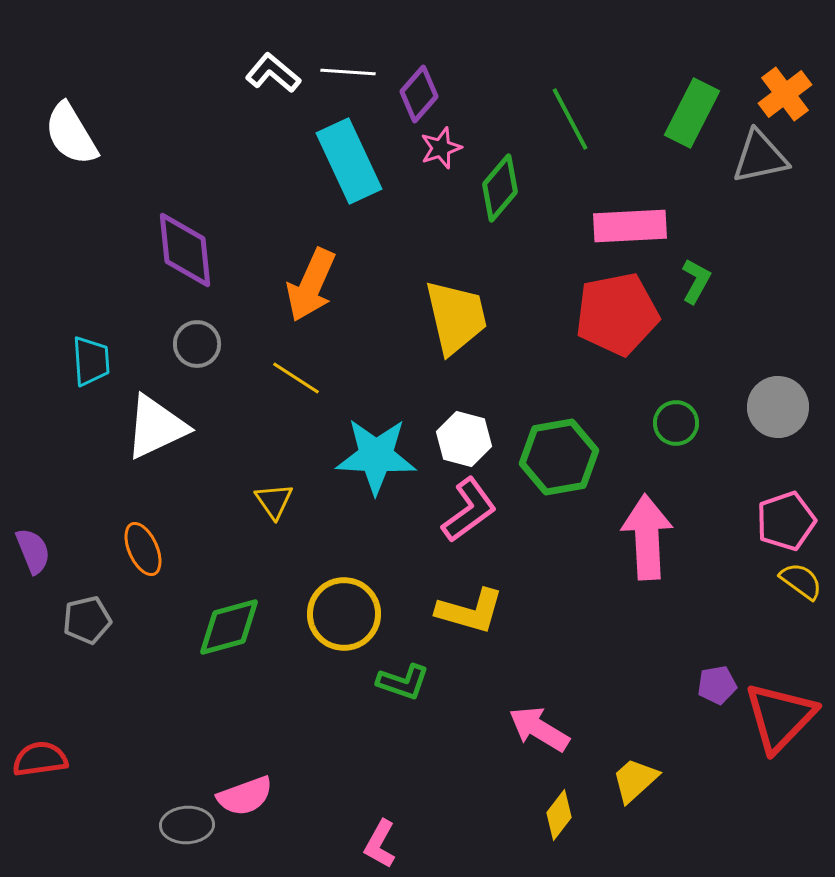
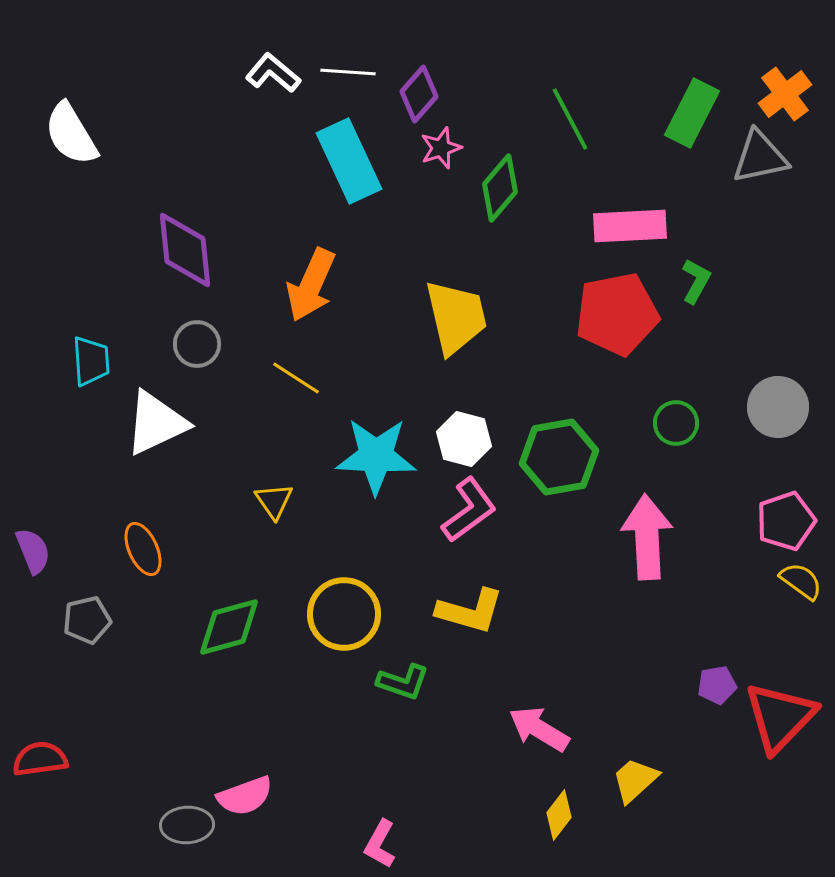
white triangle at (156, 427): moved 4 px up
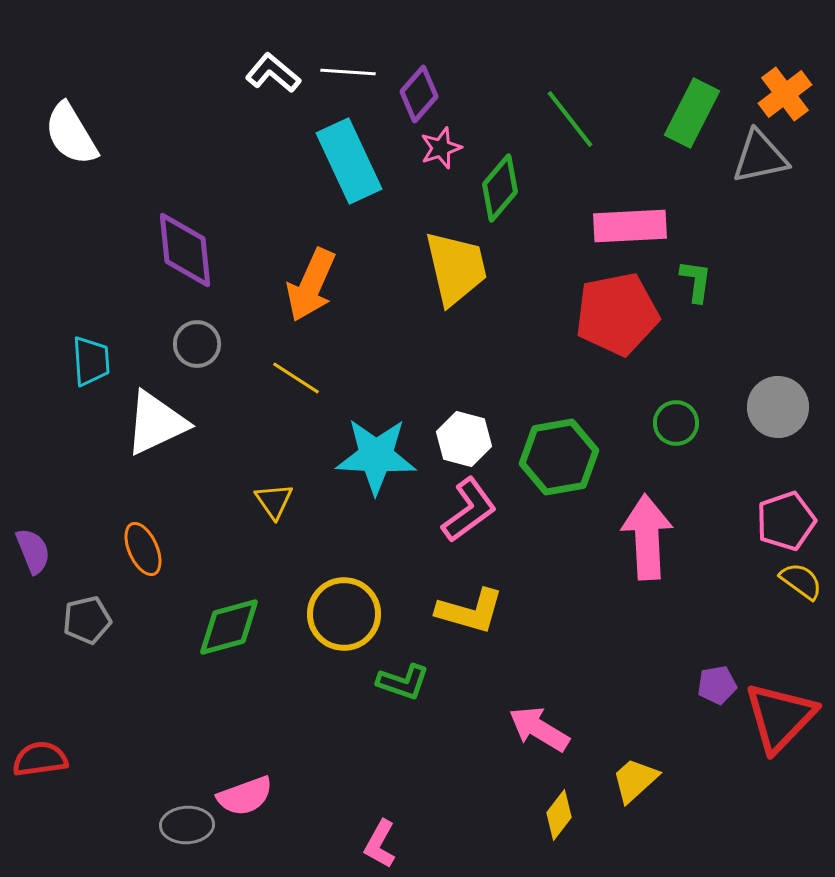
green line at (570, 119): rotated 10 degrees counterclockwise
green L-shape at (696, 281): rotated 21 degrees counterclockwise
yellow trapezoid at (456, 317): moved 49 px up
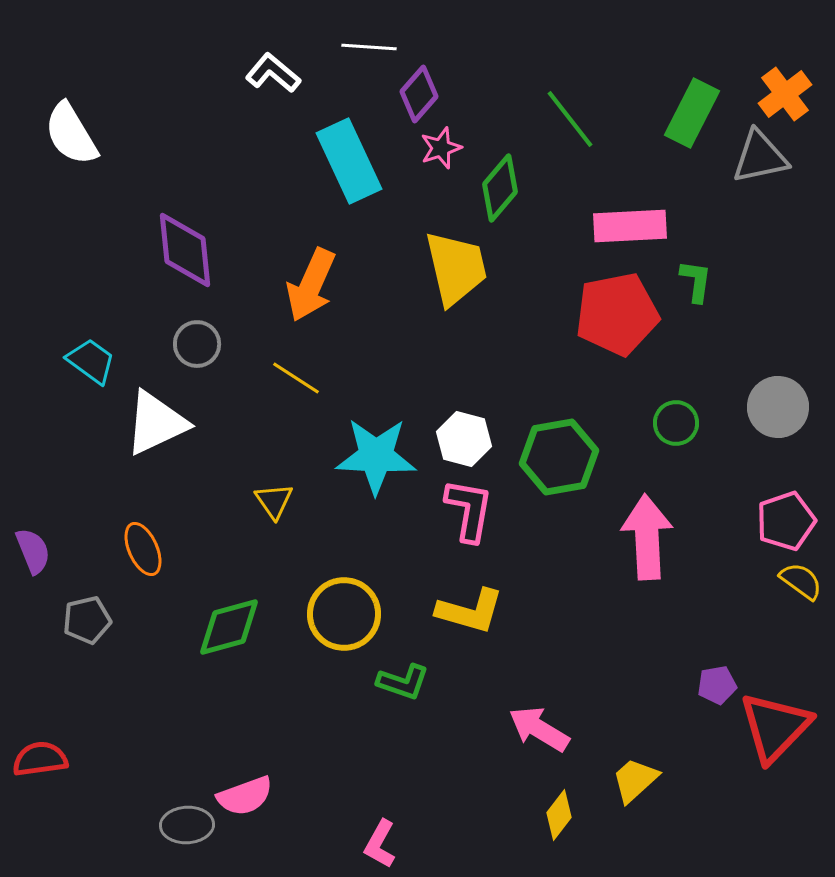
white line at (348, 72): moved 21 px right, 25 px up
cyan trapezoid at (91, 361): rotated 50 degrees counterclockwise
pink L-shape at (469, 510): rotated 44 degrees counterclockwise
red triangle at (780, 717): moved 5 px left, 10 px down
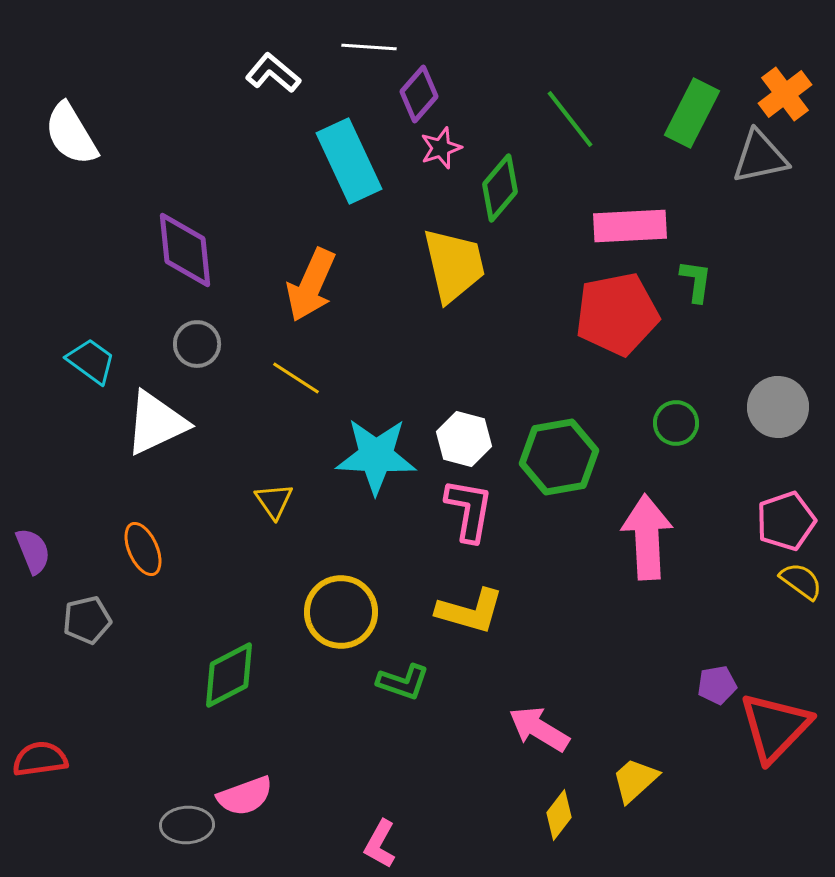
yellow trapezoid at (456, 268): moved 2 px left, 3 px up
yellow circle at (344, 614): moved 3 px left, 2 px up
green diamond at (229, 627): moved 48 px down; rotated 12 degrees counterclockwise
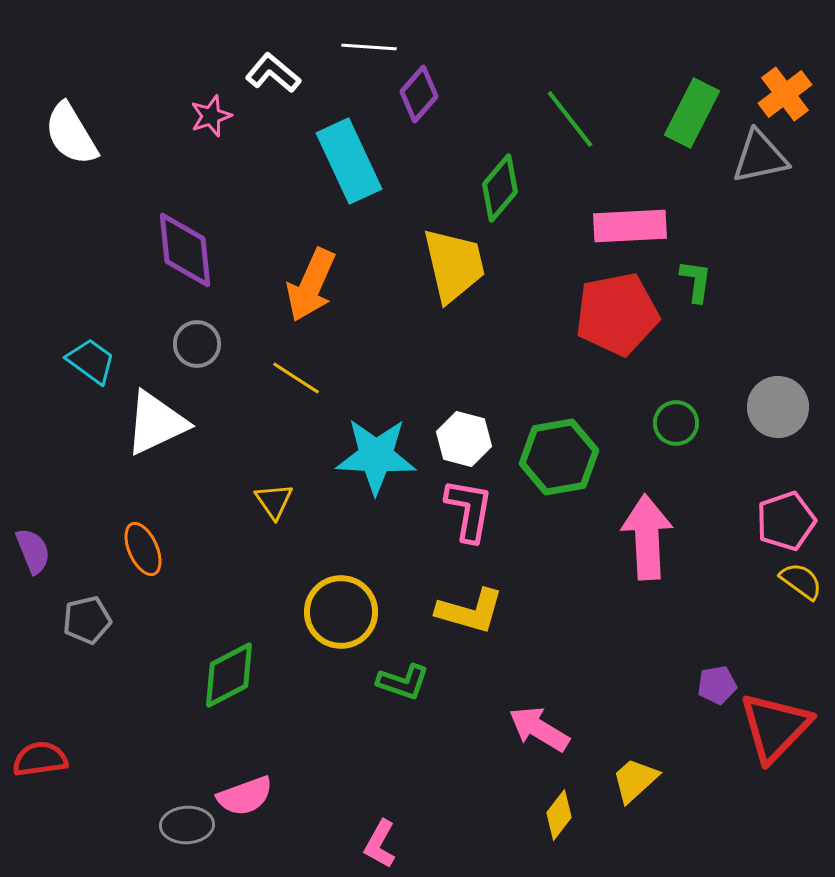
pink star at (441, 148): moved 230 px left, 32 px up
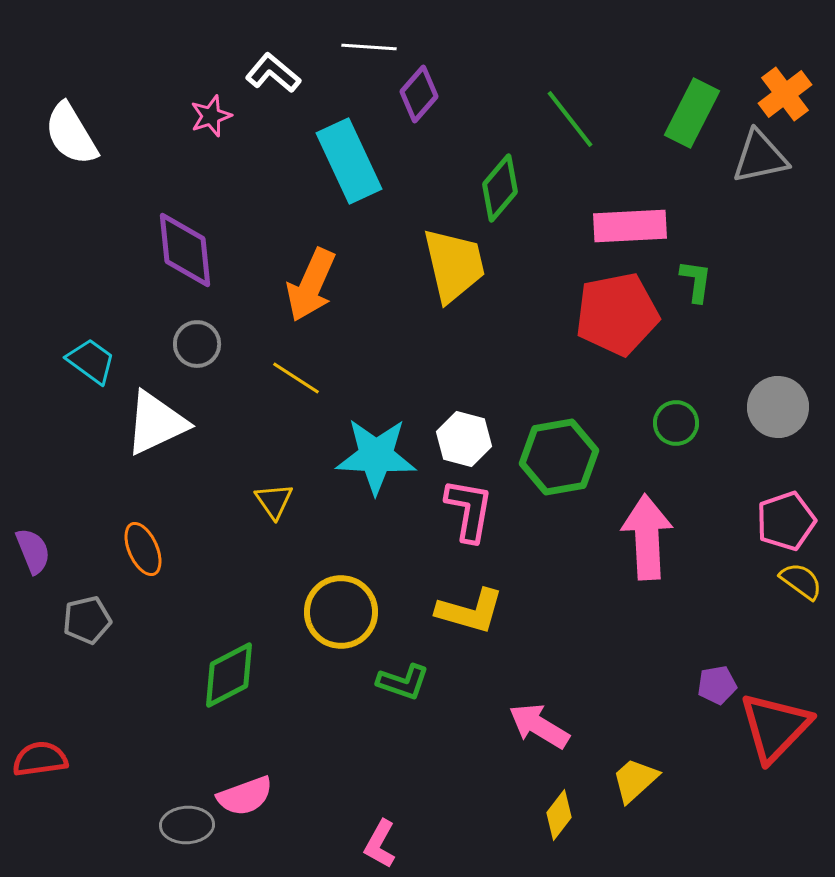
pink arrow at (539, 729): moved 3 px up
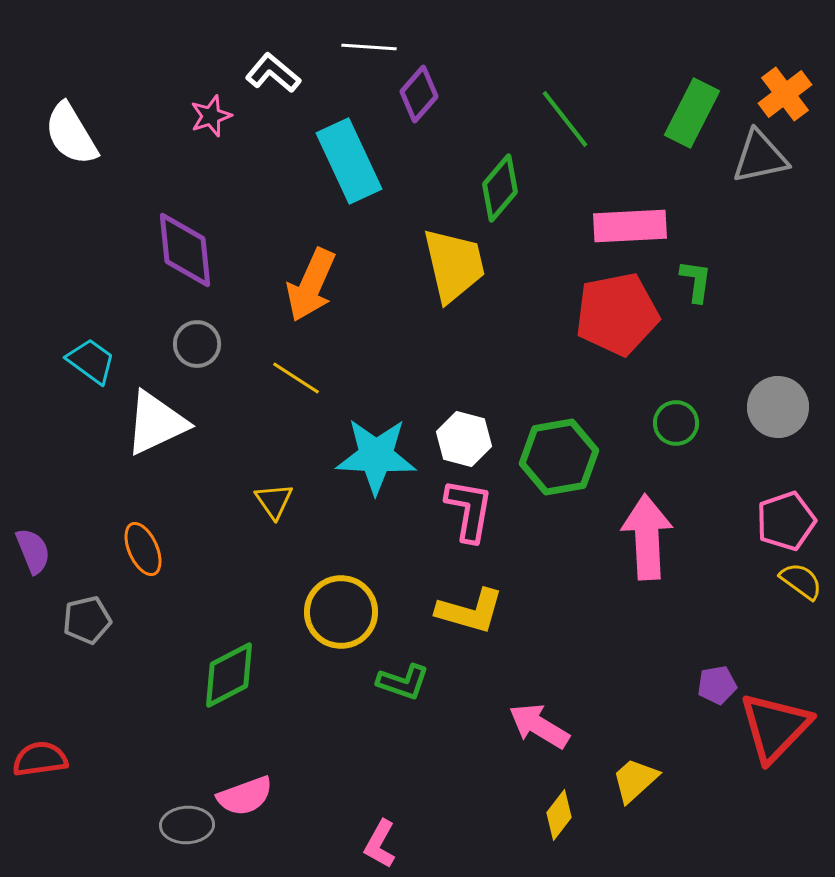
green line at (570, 119): moved 5 px left
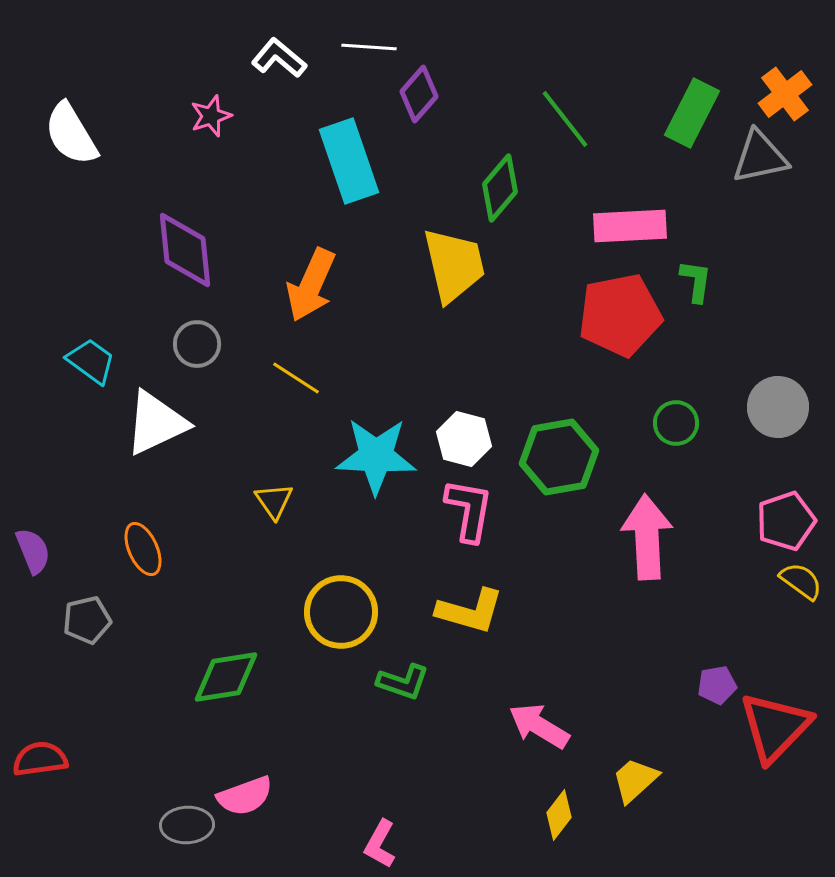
white L-shape at (273, 73): moved 6 px right, 15 px up
cyan rectangle at (349, 161): rotated 6 degrees clockwise
red pentagon at (617, 314): moved 3 px right, 1 px down
green diamond at (229, 675): moved 3 px left, 2 px down; rotated 18 degrees clockwise
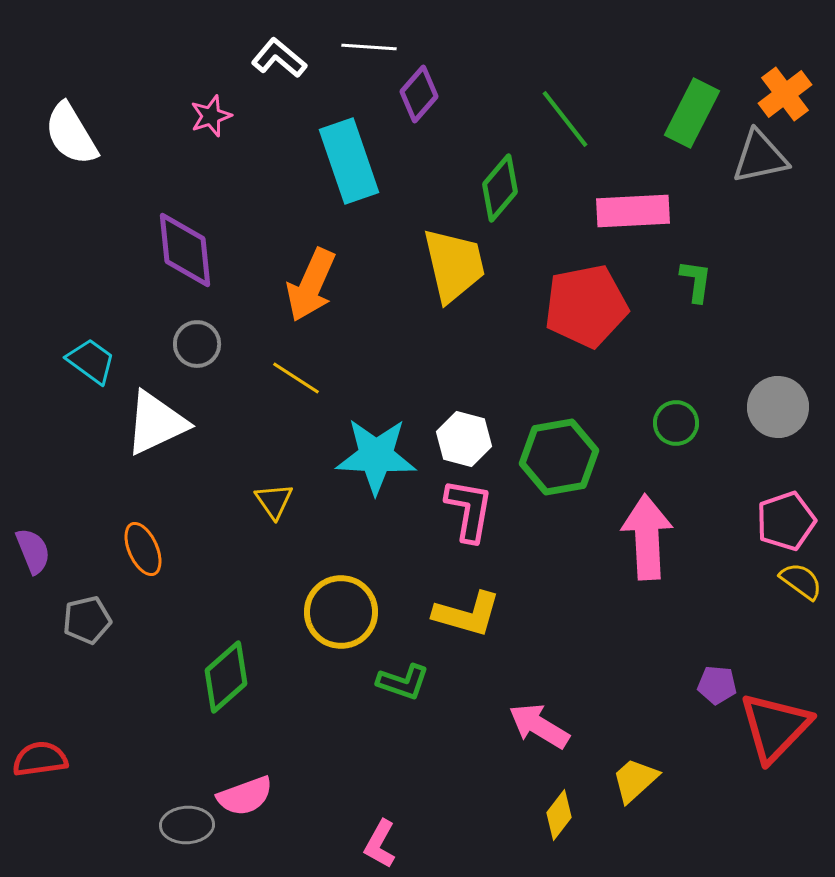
pink rectangle at (630, 226): moved 3 px right, 15 px up
red pentagon at (620, 315): moved 34 px left, 9 px up
yellow L-shape at (470, 611): moved 3 px left, 3 px down
green diamond at (226, 677): rotated 32 degrees counterclockwise
purple pentagon at (717, 685): rotated 15 degrees clockwise
